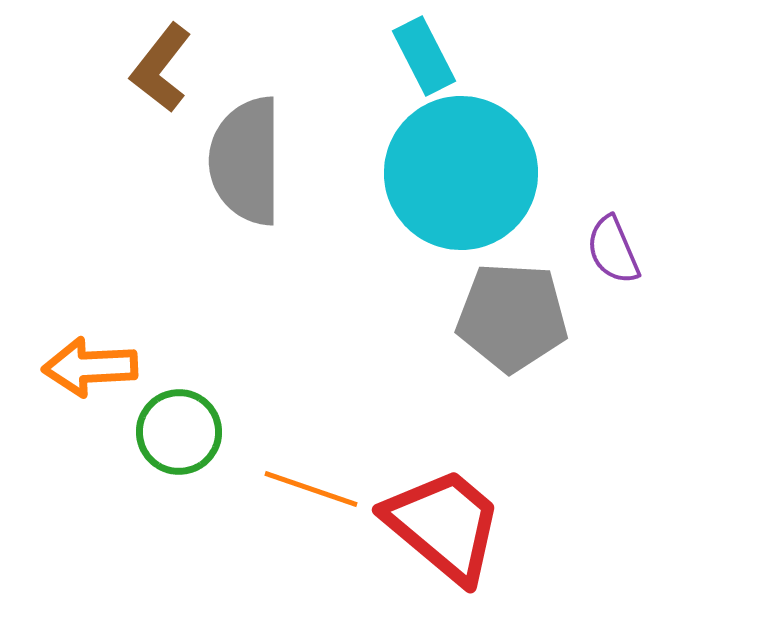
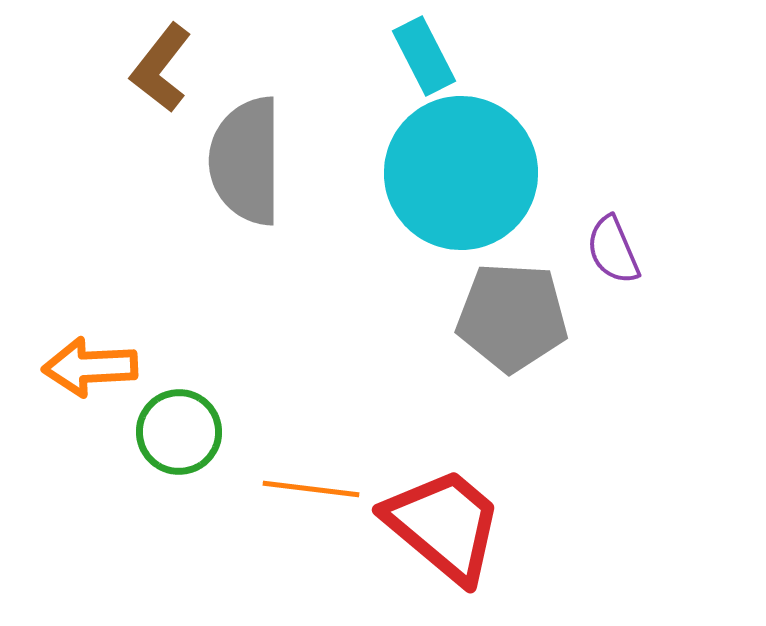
orange line: rotated 12 degrees counterclockwise
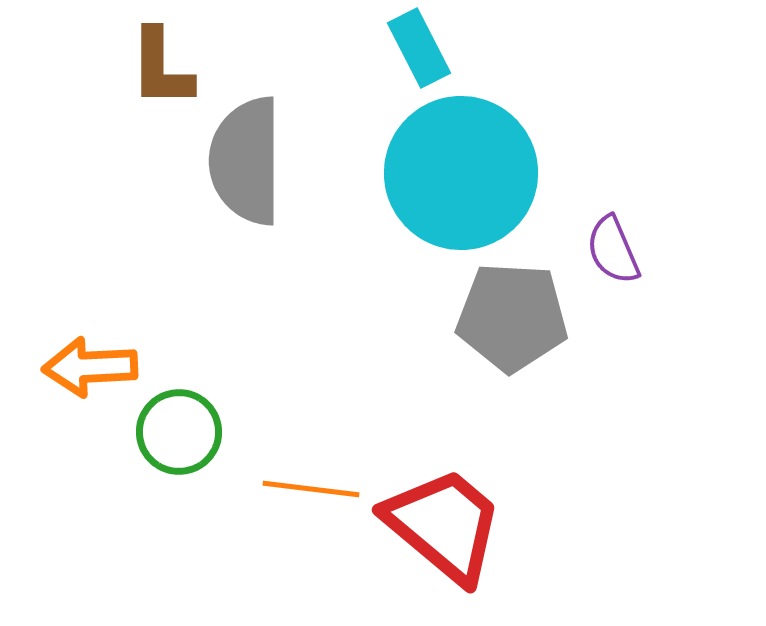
cyan rectangle: moved 5 px left, 8 px up
brown L-shape: rotated 38 degrees counterclockwise
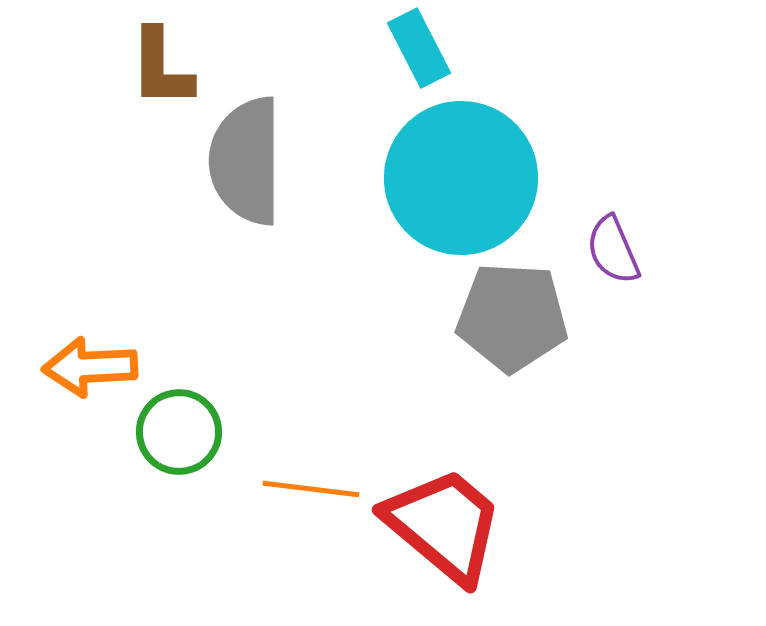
cyan circle: moved 5 px down
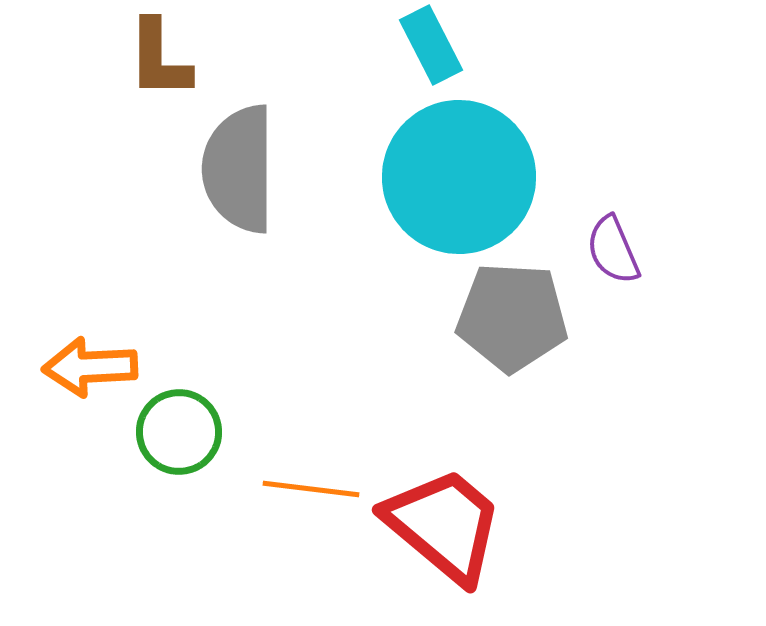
cyan rectangle: moved 12 px right, 3 px up
brown L-shape: moved 2 px left, 9 px up
gray semicircle: moved 7 px left, 8 px down
cyan circle: moved 2 px left, 1 px up
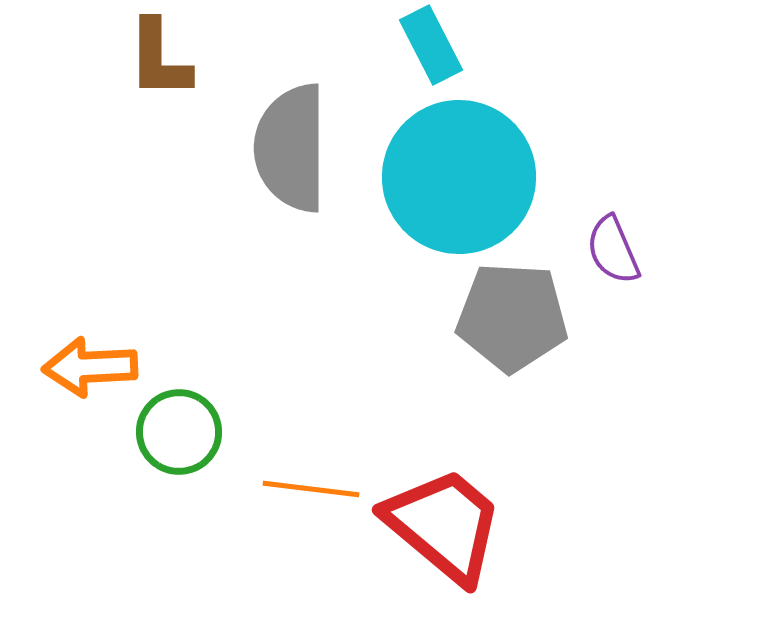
gray semicircle: moved 52 px right, 21 px up
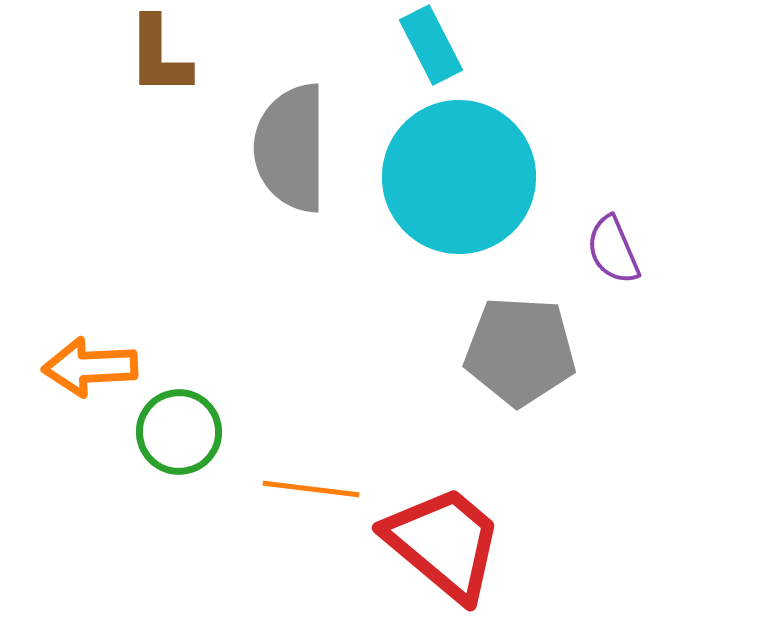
brown L-shape: moved 3 px up
gray pentagon: moved 8 px right, 34 px down
red trapezoid: moved 18 px down
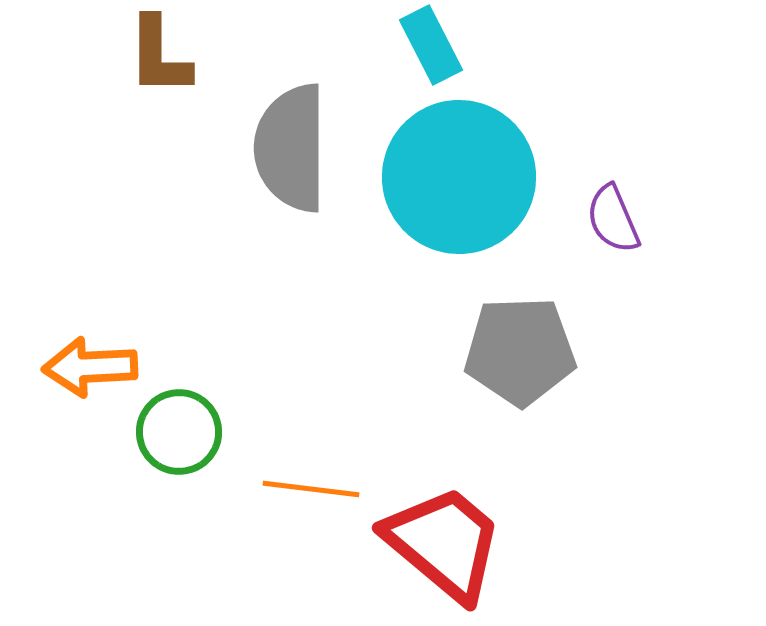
purple semicircle: moved 31 px up
gray pentagon: rotated 5 degrees counterclockwise
